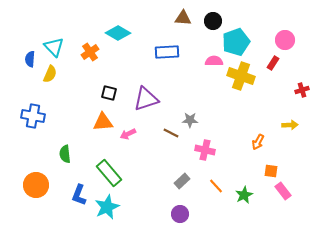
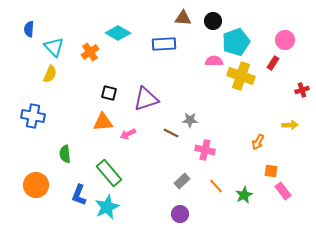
blue rectangle: moved 3 px left, 8 px up
blue semicircle: moved 1 px left, 30 px up
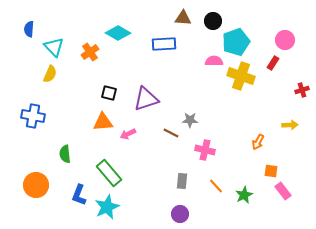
gray rectangle: rotated 42 degrees counterclockwise
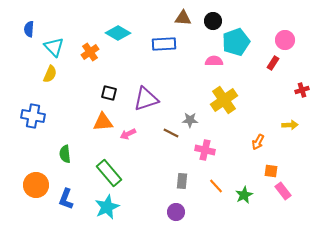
yellow cross: moved 17 px left, 24 px down; rotated 36 degrees clockwise
blue L-shape: moved 13 px left, 4 px down
purple circle: moved 4 px left, 2 px up
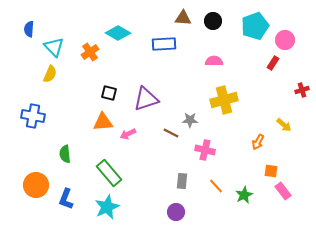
cyan pentagon: moved 19 px right, 16 px up
yellow cross: rotated 20 degrees clockwise
yellow arrow: moved 6 px left; rotated 42 degrees clockwise
